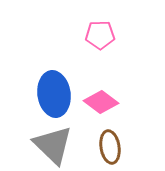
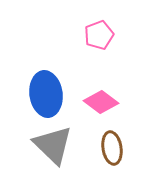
pink pentagon: moved 1 px left; rotated 20 degrees counterclockwise
blue ellipse: moved 8 px left
brown ellipse: moved 2 px right, 1 px down
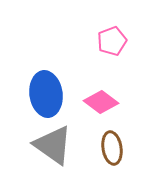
pink pentagon: moved 13 px right, 6 px down
gray triangle: rotated 9 degrees counterclockwise
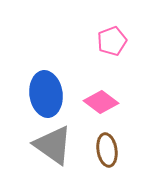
brown ellipse: moved 5 px left, 2 px down
